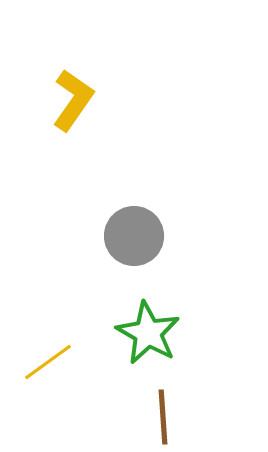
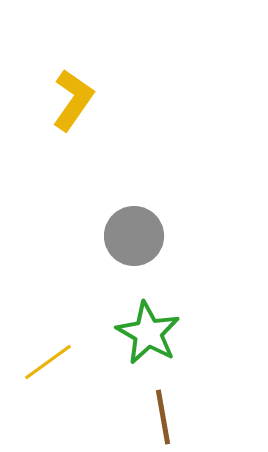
brown line: rotated 6 degrees counterclockwise
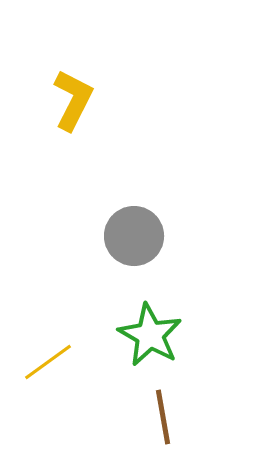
yellow L-shape: rotated 8 degrees counterclockwise
green star: moved 2 px right, 2 px down
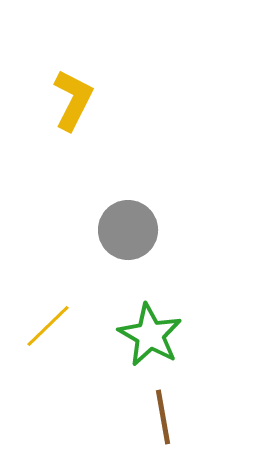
gray circle: moved 6 px left, 6 px up
yellow line: moved 36 px up; rotated 8 degrees counterclockwise
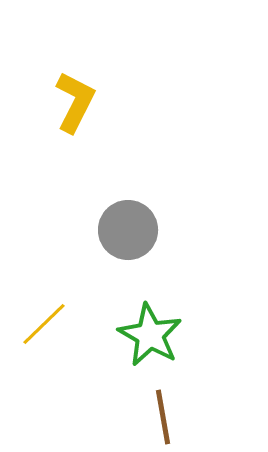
yellow L-shape: moved 2 px right, 2 px down
yellow line: moved 4 px left, 2 px up
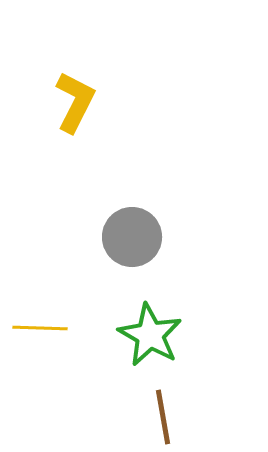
gray circle: moved 4 px right, 7 px down
yellow line: moved 4 px left, 4 px down; rotated 46 degrees clockwise
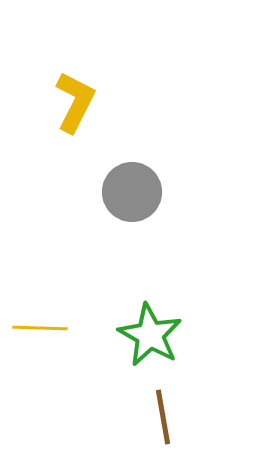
gray circle: moved 45 px up
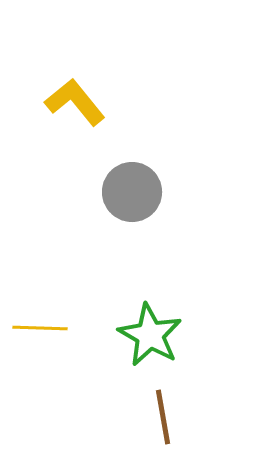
yellow L-shape: rotated 66 degrees counterclockwise
